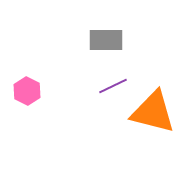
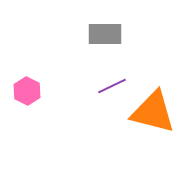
gray rectangle: moved 1 px left, 6 px up
purple line: moved 1 px left
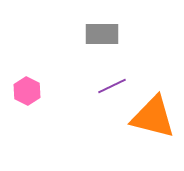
gray rectangle: moved 3 px left
orange triangle: moved 5 px down
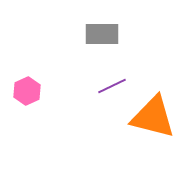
pink hexagon: rotated 8 degrees clockwise
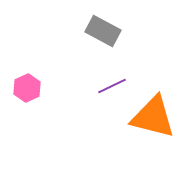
gray rectangle: moved 1 px right, 3 px up; rotated 28 degrees clockwise
pink hexagon: moved 3 px up
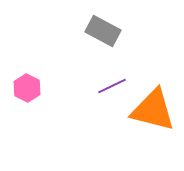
pink hexagon: rotated 8 degrees counterclockwise
orange triangle: moved 7 px up
